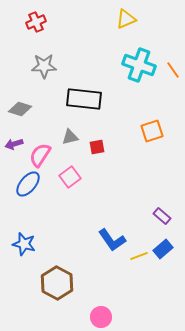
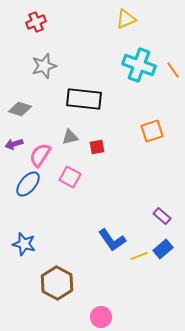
gray star: rotated 15 degrees counterclockwise
pink square: rotated 25 degrees counterclockwise
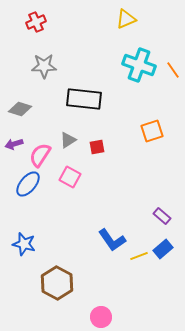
gray star: rotated 15 degrees clockwise
gray triangle: moved 2 px left, 3 px down; rotated 18 degrees counterclockwise
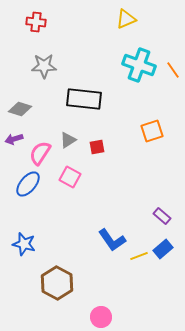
red cross: rotated 30 degrees clockwise
purple arrow: moved 5 px up
pink semicircle: moved 2 px up
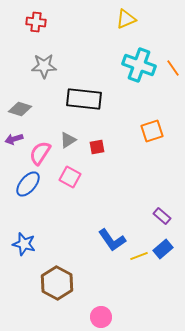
orange line: moved 2 px up
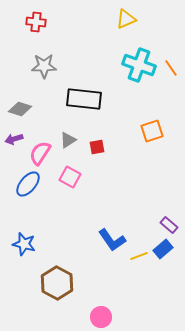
orange line: moved 2 px left
purple rectangle: moved 7 px right, 9 px down
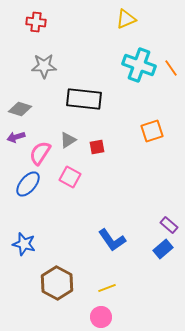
purple arrow: moved 2 px right, 2 px up
yellow line: moved 32 px left, 32 px down
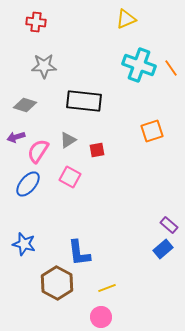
black rectangle: moved 2 px down
gray diamond: moved 5 px right, 4 px up
red square: moved 3 px down
pink semicircle: moved 2 px left, 2 px up
blue L-shape: moved 33 px left, 13 px down; rotated 28 degrees clockwise
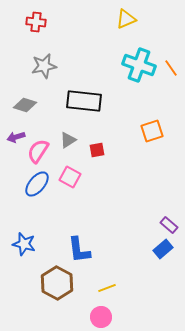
gray star: rotated 10 degrees counterclockwise
blue ellipse: moved 9 px right
blue L-shape: moved 3 px up
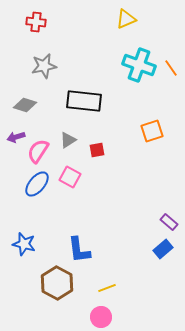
purple rectangle: moved 3 px up
